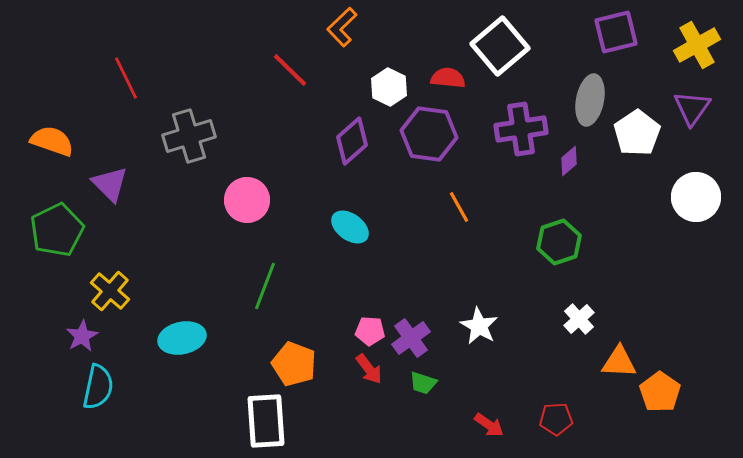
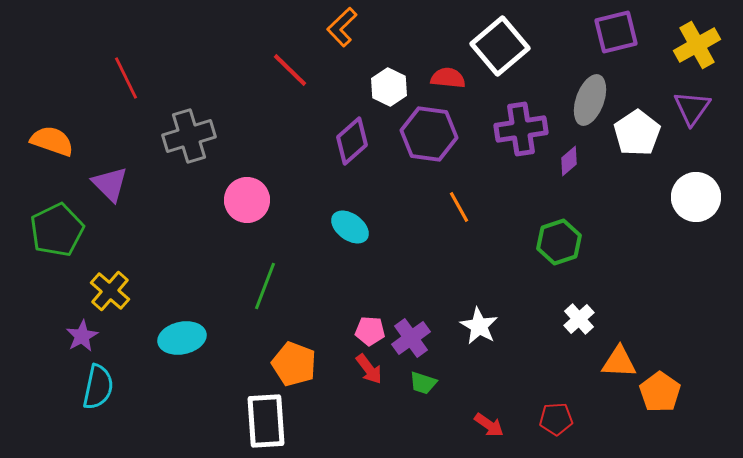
gray ellipse at (590, 100): rotated 9 degrees clockwise
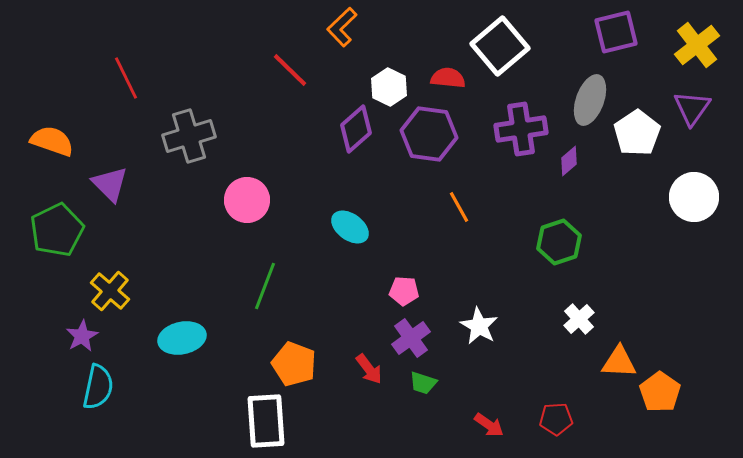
yellow cross at (697, 45): rotated 9 degrees counterclockwise
purple diamond at (352, 141): moved 4 px right, 12 px up
white circle at (696, 197): moved 2 px left
pink pentagon at (370, 331): moved 34 px right, 40 px up
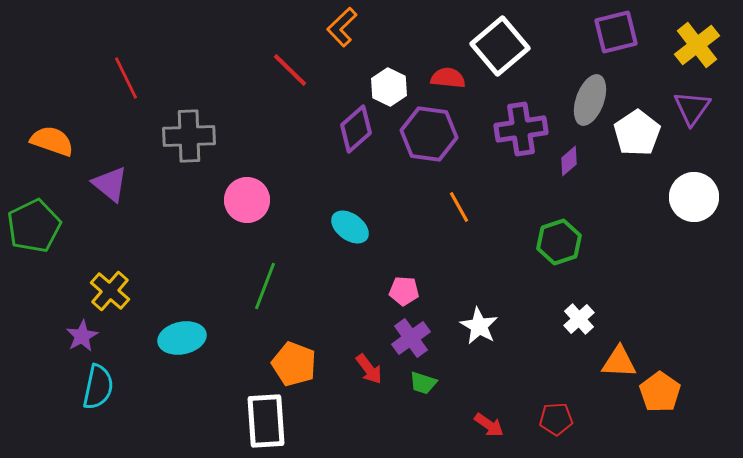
gray cross at (189, 136): rotated 15 degrees clockwise
purple triangle at (110, 184): rotated 6 degrees counterclockwise
green pentagon at (57, 230): moved 23 px left, 4 px up
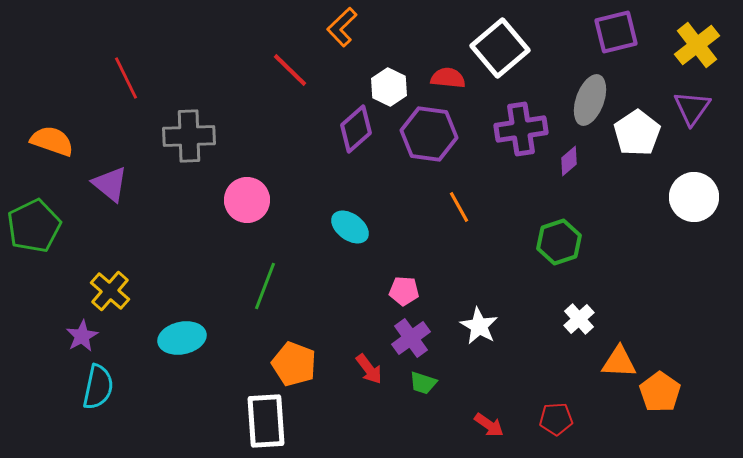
white square at (500, 46): moved 2 px down
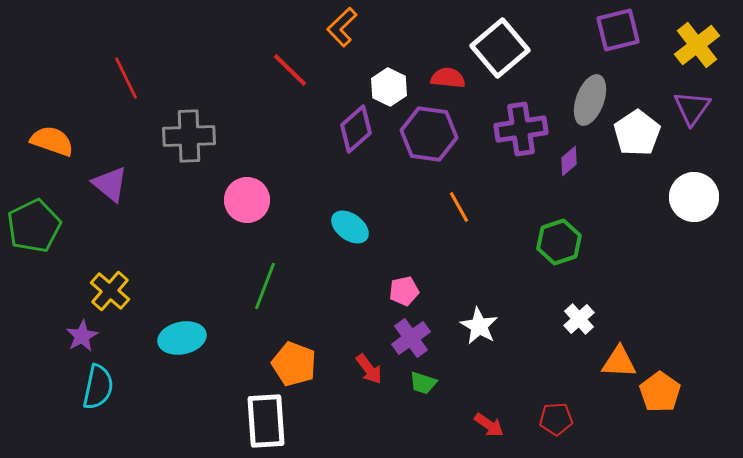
purple square at (616, 32): moved 2 px right, 2 px up
pink pentagon at (404, 291): rotated 16 degrees counterclockwise
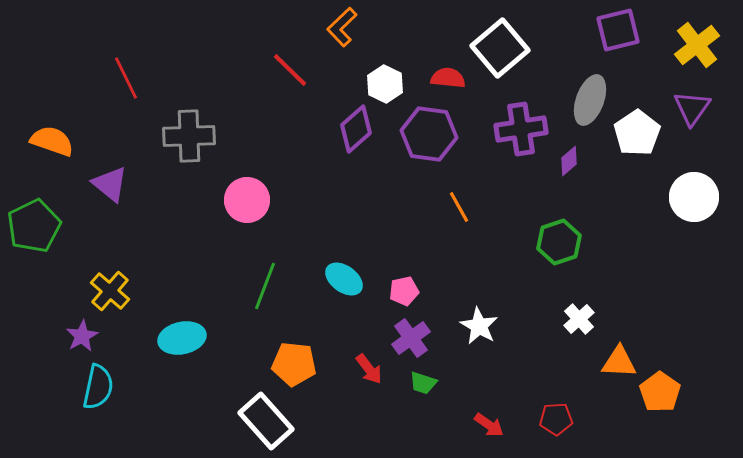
white hexagon at (389, 87): moved 4 px left, 3 px up
cyan ellipse at (350, 227): moved 6 px left, 52 px down
orange pentagon at (294, 364): rotated 15 degrees counterclockwise
white rectangle at (266, 421): rotated 38 degrees counterclockwise
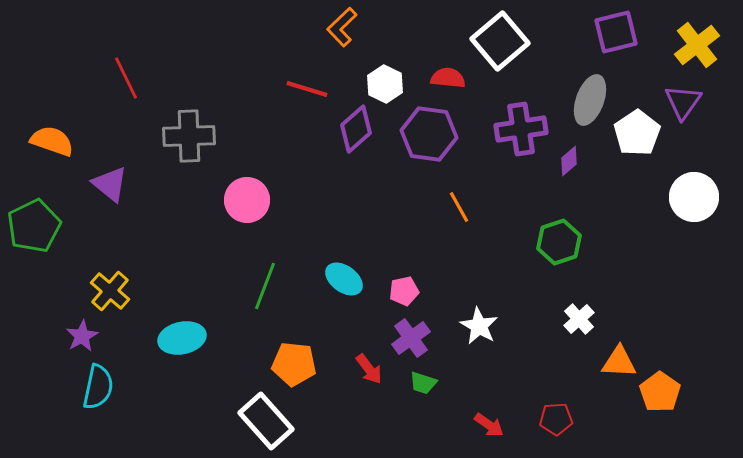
purple square at (618, 30): moved 2 px left, 2 px down
white square at (500, 48): moved 7 px up
red line at (290, 70): moved 17 px right, 19 px down; rotated 27 degrees counterclockwise
purple triangle at (692, 108): moved 9 px left, 6 px up
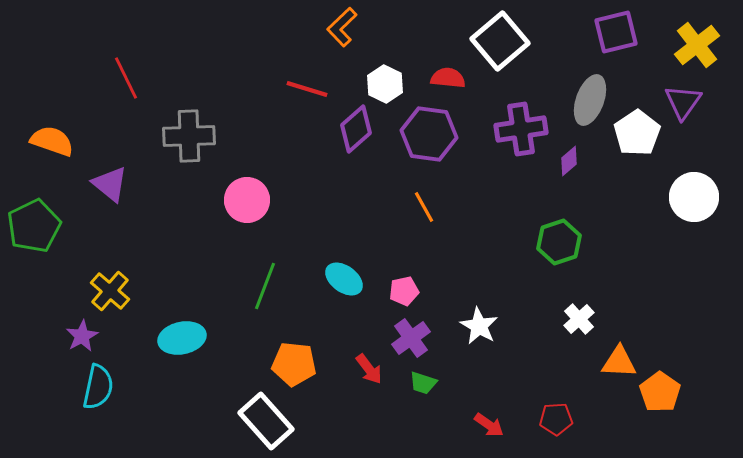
orange line at (459, 207): moved 35 px left
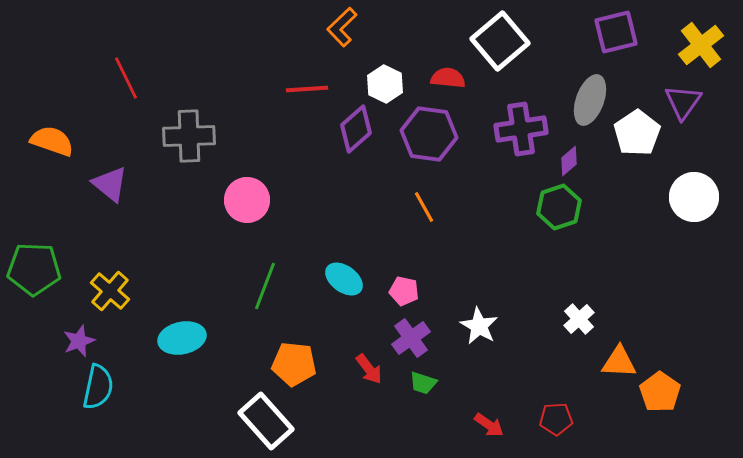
yellow cross at (697, 45): moved 4 px right
red line at (307, 89): rotated 21 degrees counterclockwise
green pentagon at (34, 226): moved 43 px down; rotated 28 degrees clockwise
green hexagon at (559, 242): moved 35 px up
pink pentagon at (404, 291): rotated 24 degrees clockwise
purple star at (82, 336): moved 3 px left, 5 px down; rotated 8 degrees clockwise
